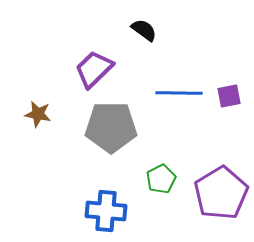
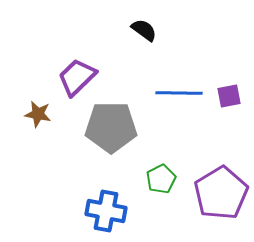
purple trapezoid: moved 17 px left, 8 px down
blue cross: rotated 6 degrees clockwise
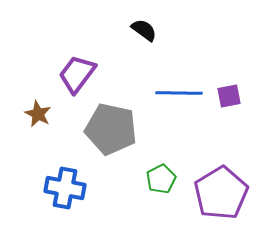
purple trapezoid: moved 3 px up; rotated 9 degrees counterclockwise
brown star: rotated 16 degrees clockwise
gray pentagon: moved 2 px down; rotated 12 degrees clockwise
blue cross: moved 41 px left, 23 px up
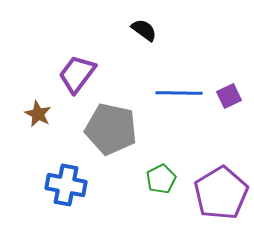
purple square: rotated 15 degrees counterclockwise
blue cross: moved 1 px right, 3 px up
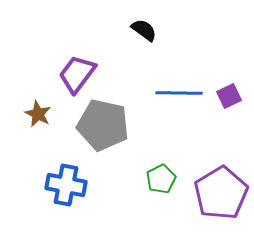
gray pentagon: moved 8 px left, 4 px up
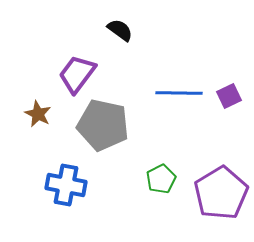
black semicircle: moved 24 px left
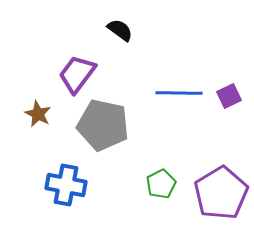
green pentagon: moved 5 px down
